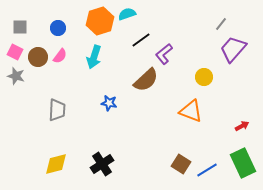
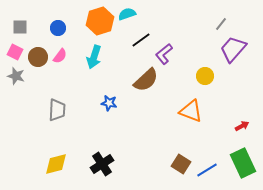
yellow circle: moved 1 px right, 1 px up
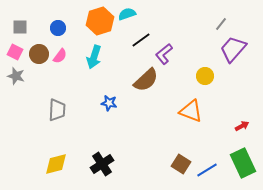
brown circle: moved 1 px right, 3 px up
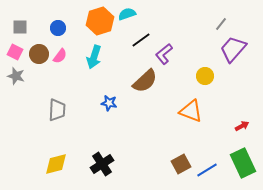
brown semicircle: moved 1 px left, 1 px down
brown square: rotated 30 degrees clockwise
